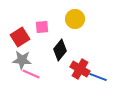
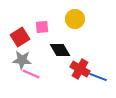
black diamond: rotated 70 degrees counterclockwise
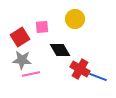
pink line: rotated 36 degrees counterclockwise
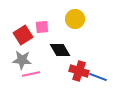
red square: moved 3 px right, 2 px up
red cross: moved 1 px left, 2 px down; rotated 12 degrees counterclockwise
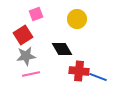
yellow circle: moved 2 px right
pink square: moved 6 px left, 13 px up; rotated 16 degrees counterclockwise
black diamond: moved 2 px right, 1 px up
gray star: moved 4 px right, 4 px up; rotated 12 degrees counterclockwise
red cross: rotated 12 degrees counterclockwise
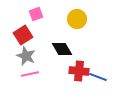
gray star: rotated 30 degrees clockwise
pink line: moved 1 px left
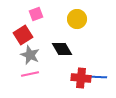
gray star: moved 4 px right, 1 px up
red cross: moved 2 px right, 7 px down
blue line: rotated 18 degrees counterclockwise
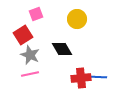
red cross: rotated 12 degrees counterclockwise
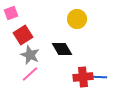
pink square: moved 25 px left, 1 px up
pink line: rotated 30 degrees counterclockwise
red cross: moved 2 px right, 1 px up
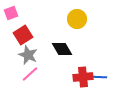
gray star: moved 2 px left
